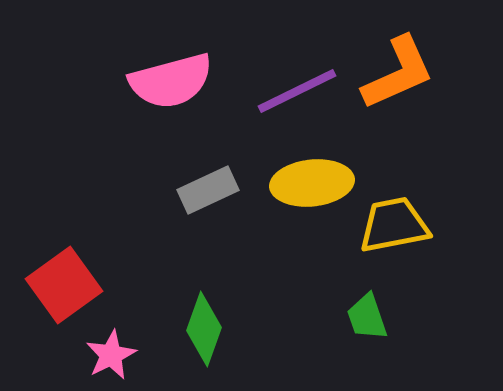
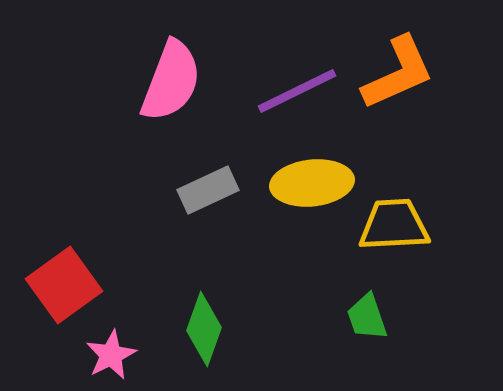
pink semicircle: rotated 54 degrees counterclockwise
yellow trapezoid: rotated 8 degrees clockwise
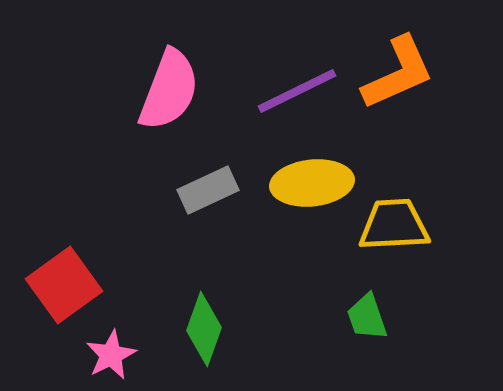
pink semicircle: moved 2 px left, 9 px down
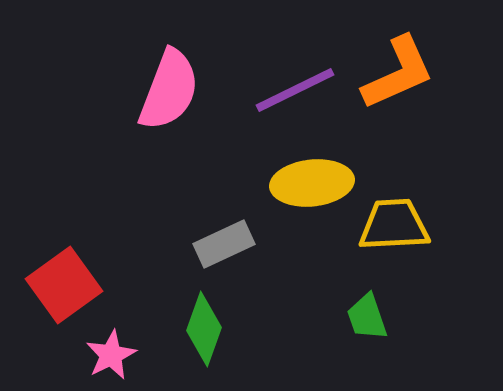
purple line: moved 2 px left, 1 px up
gray rectangle: moved 16 px right, 54 px down
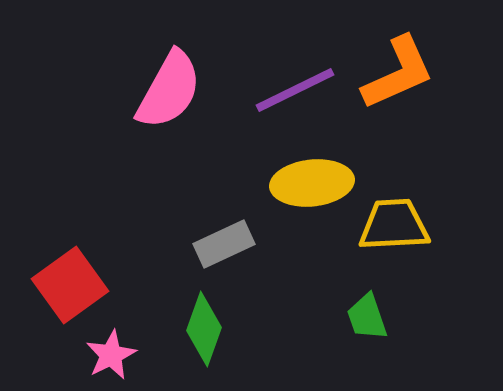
pink semicircle: rotated 8 degrees clockwise
red square: moved 6 px right
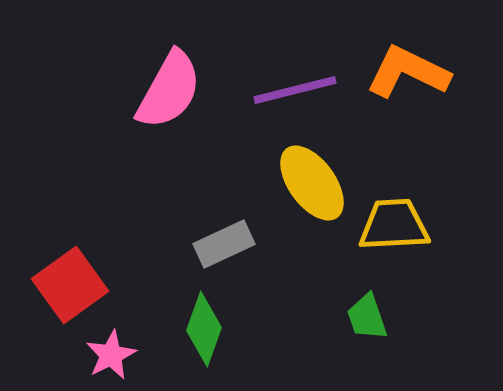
orange L-shape: moved 10 px right, 1 px up; rotated 130 degrees counterclockwise
purple line: rotated 12 degrees clockwise
yellow ellipse: rotated 60 degrees clockwise
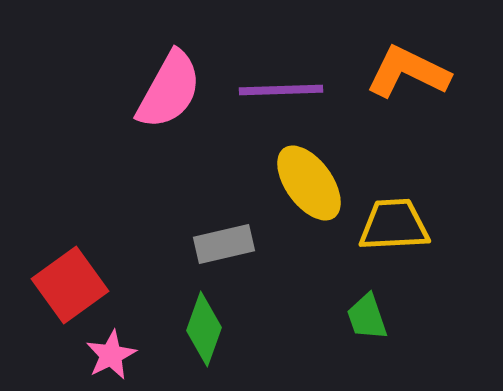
purple line: moved 14 px left; rotated 12 degrees clockwise
yellow ellipse: moved 3 px left
gray rectangle: rotated 12 degrees clockwise
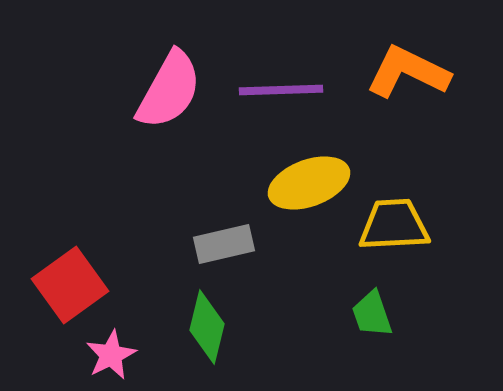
yellow ellipse: rotated 74 degrees counterclockwise
green trapezoid: moved 5 px right, 3 px up
green diamond: moved 3 px right, 2 px up; rotated 6 degrees counterclockwise
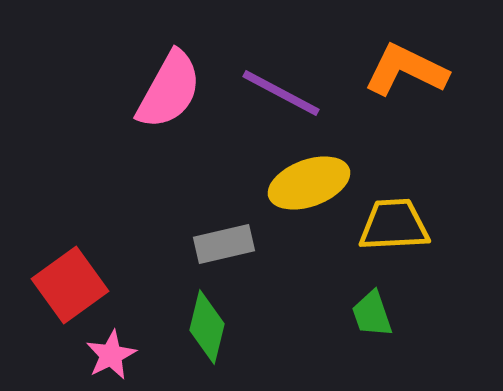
orange L-shape: moved 2 px left, 2 px up
purple line: moved 3 px down; rotated 30 degrees clockwise
